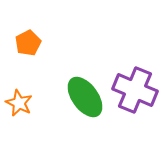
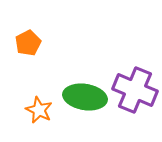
green ellipse: rotated 45 degrees counterclockwise
orange star: moved 20 px right, 7 px down
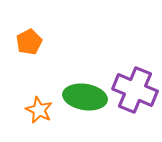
orange pentagon: moved 1 px right, 1 px up
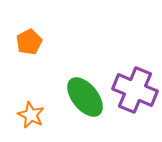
green ellipse: rotated 42 degrees clockwise
orange star: moved 8 px left, 5 px down
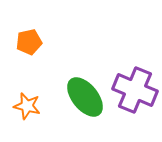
orange pentagon: rotated 15 degrees clockwise
orange star: moved 4 px left, 9 px up; rotated 12 degrees counterclockwise
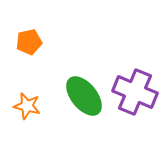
purple cross: moved 2 px down
green ellipse: moved 1 px left, 1 px up
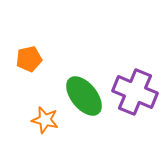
orange pentagon: moved 17 px down
orange star: moved 18 px right, 14 px down
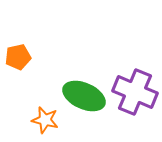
orange pentagon: moved 11 px left, 2 px up
green ellipse: rotated 27 degrees counterclockwise
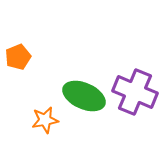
orange pentagon: rotated 10 degrees counterclockwise
orange star: rotated 24 degrees counterclockwise
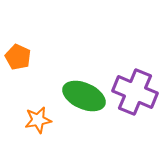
orange pentagon: rotated 25 degrees counterclockwise
orange star: moved 7 px left
